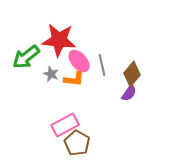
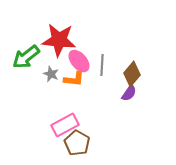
gray line: rotated 15 degrees clockwise
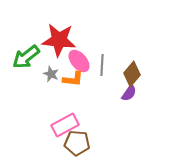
orange L-shape: moved 1 px left
brown pentagon: rotated 25 degrees counterclockwise
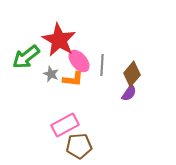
red star: rotated 24 degrees clockwise
brown pentagon: moved 2 px right, 3 px down; rotated 10 degrees counterclockwise
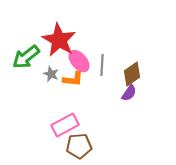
brown diamond: rotated 15 degrees clockwise
